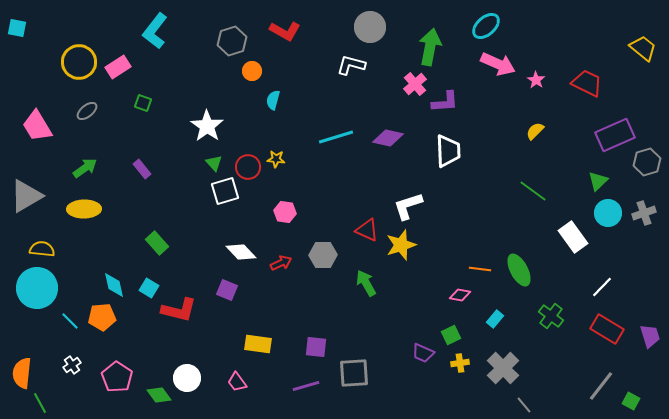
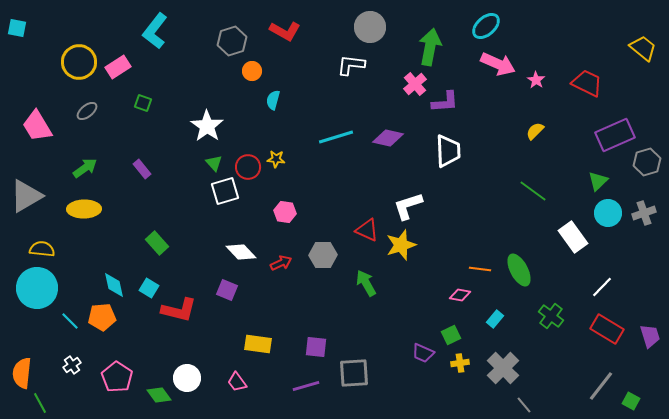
white L-shape at (351, 65): rotated 8 degrees counterclockwise
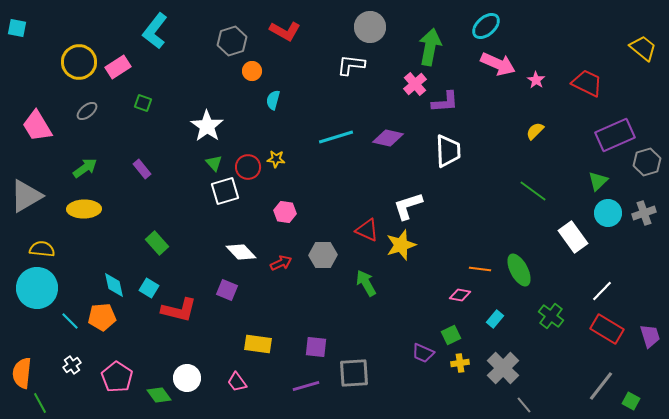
white line at (602, 287): moved 4 px down
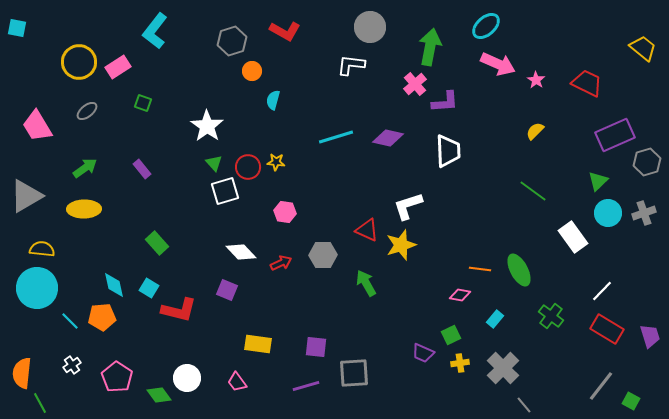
yellow star at (276, 159): moved 3 px down
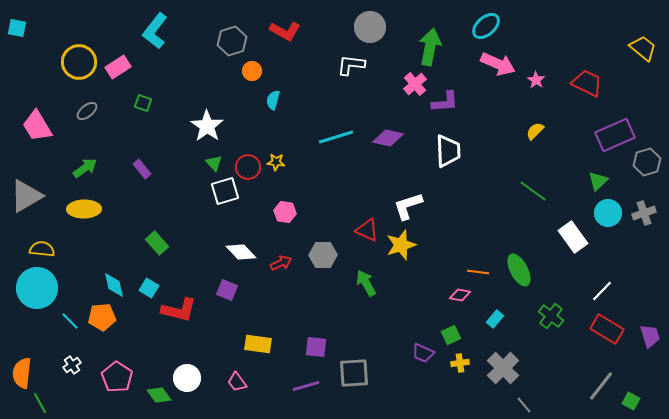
orange line at (480, 269): moved 2 px left, 3 px down
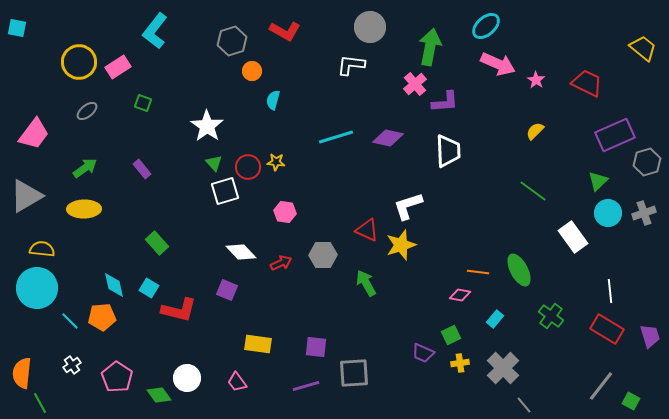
pink trapezoid at (37, 126): moved 3 px left, 8 px down; rotated 112 degrees counterclockwise
white line at (602, 291): moved 8 px right; rotated 50 degrees counterclockwise
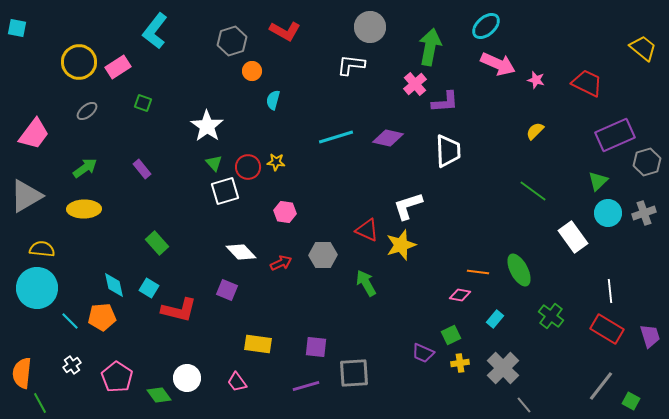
pink star at (536, 80): rotated 18 degrees counterclockwise
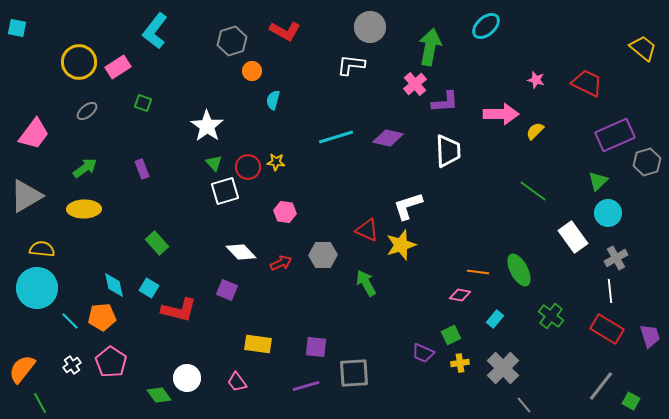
pink arrow at (498, 64): moved 3 px right, 50 px down; rotated 24 degrees counterclockwise
purple rectangle at (142, 169): rotated 18 degrees clockwise
gray cross at (644, 213): moved 28 px left, 45 px down; rotated 10 degrees counterclockwise
orange semicircle at (22, 373): moved 4 px up; rotated 32 degrees clockwise
pink pentagon at (117, 377): moved 6 px left, 15 px up
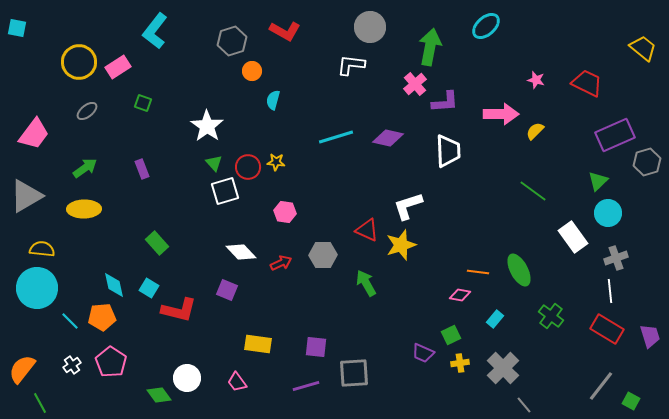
gray cross at (616, 258): rotated 10 degrees clockwise
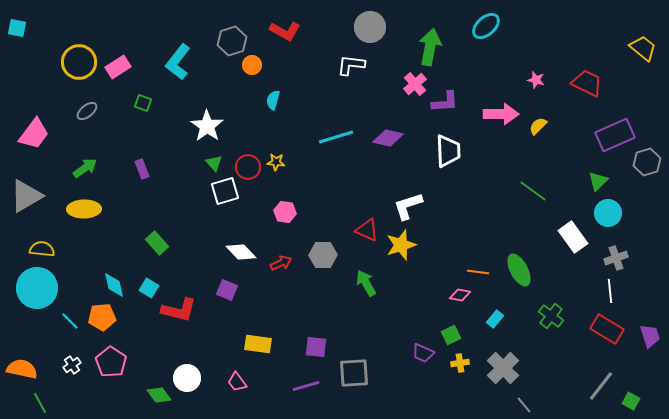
cyan L-shape at (155, 31): moved 23 px right, 31 px down
orange circle at (252, 71): moved 6 px up
yellow semicircle at (535, 131): moved 3 px right, 5 px up
orange semicircle at (22, 369): rotated 64 degrees clockwise
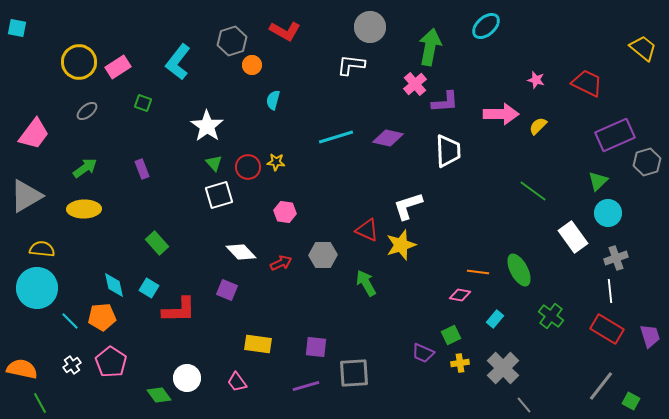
white square at (225, 191): moved 6 px left, 4 px down
red L-shape at (179, 310): rotated 15 degrees counterclockwise
